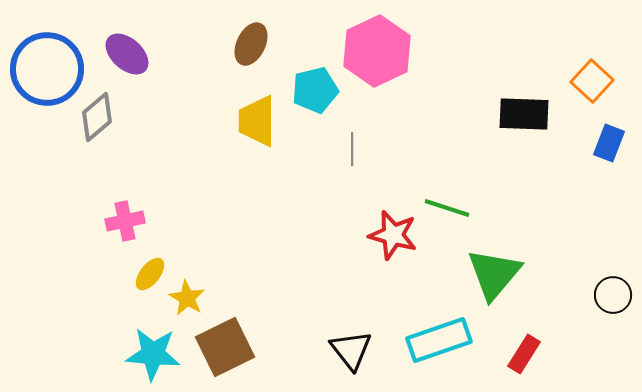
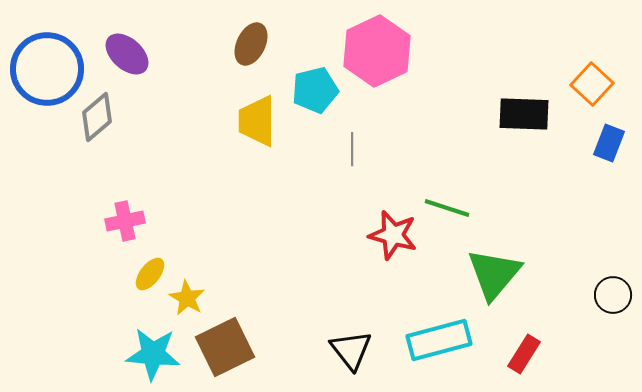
orange square: moved 3 px down
cyan rectangle: rotated 4 degrees clockwise
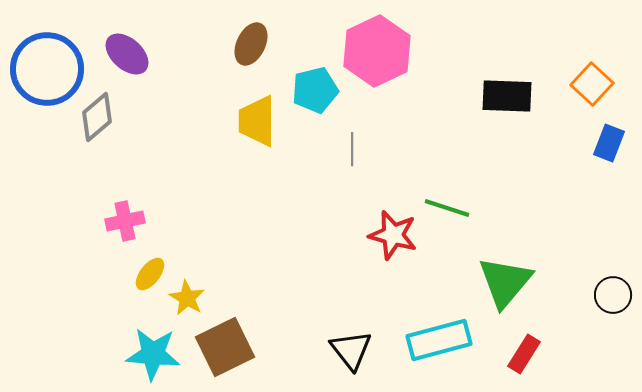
black rectangle: moved 17 px left, 18 px up
green triangle: moved 11 px right, 8 px down
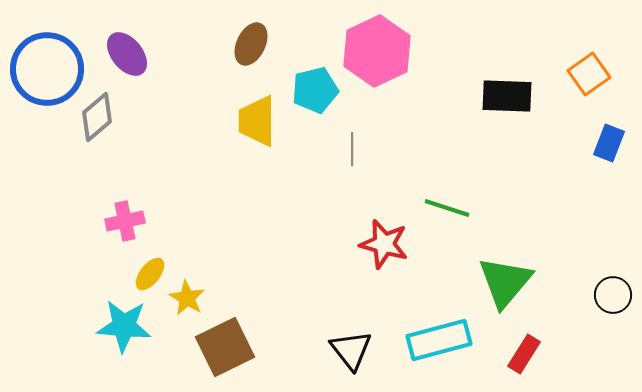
purple ellipse: rotated 9 degrees clockwise
orange square: moved 3 px left, 10 px up; rotated 12 degrees clockwise
red star: moved 9 px left, 9 px down
cyan star: moved 29 px left, 28 px up
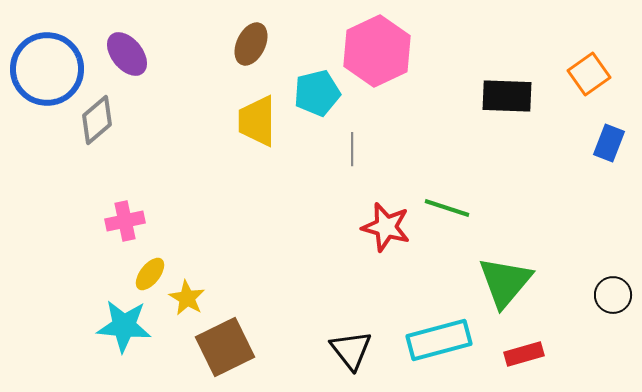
cyan pentagon: moved 2 px right, 3 px down
gray diamond: moved 3 px down
red star: moved 2 px right, 17 px up
red rectangle: rotated 42 degrees clockwise
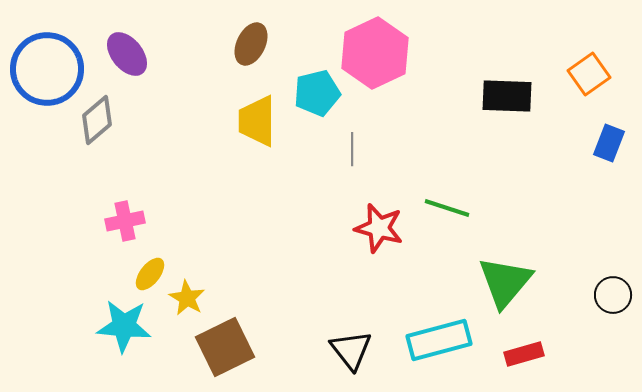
pink hexagon: moved 2 px left, 2 px down
red star: moved 7 px left, 1 px down
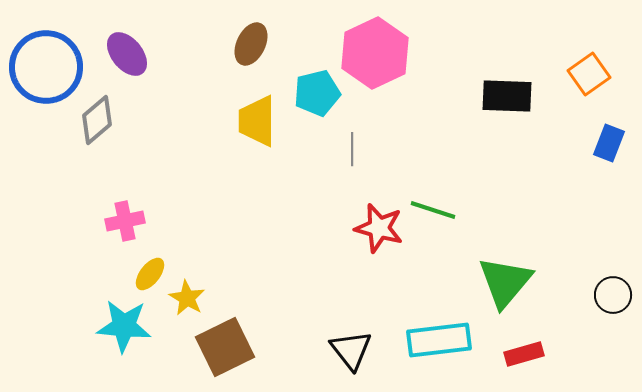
blue circle: moved 1 px left, 2 px up
green line: moved 14 px left, 2 px down
cyan rectangle: rotated 8 degrees clockwise
